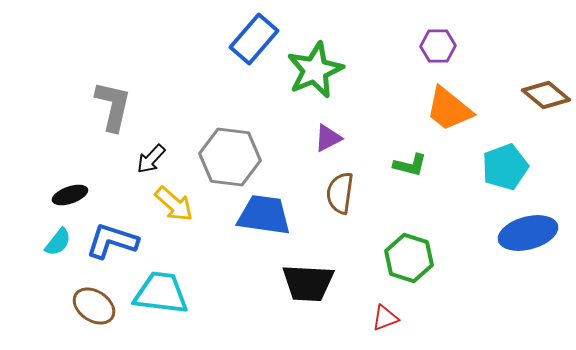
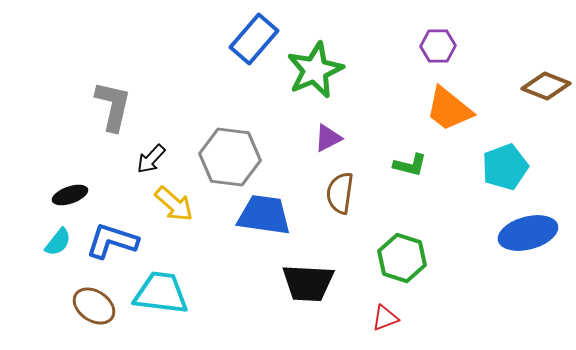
brown diamond: moved 9 px up; rotated 18 degrees counterclockwise
green hexagon: moved 7 px left
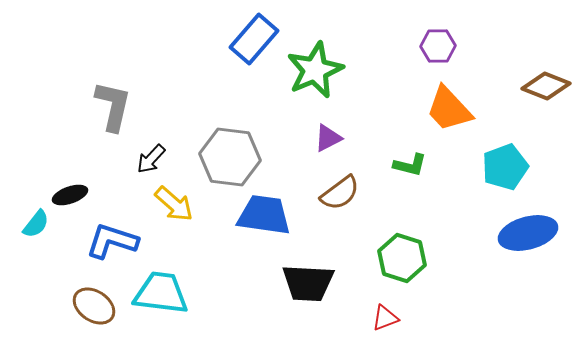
orange trapezoid: rotated 8 degrees clockwise
brown semicircle: rotated 135 degrees counterclockwise
cyan semicircle: moved 22 px left, 18 px up
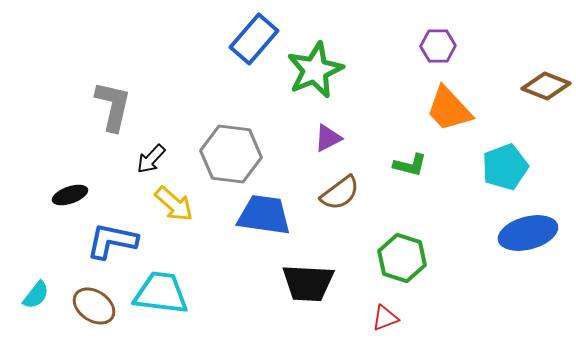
gray hexagon: moved 1 px right, 3 px up
cyan semicircle: moved 71 px down
blue L-shape: rotated 6 degrees counterclockwise
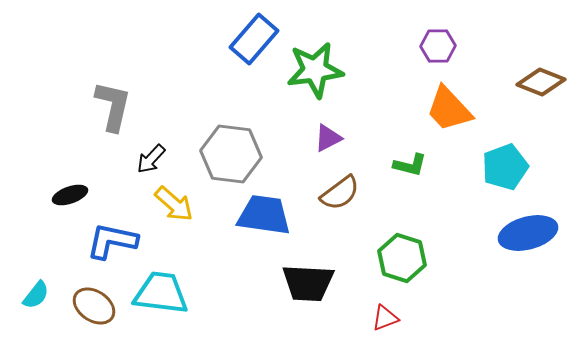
green star: rotated 16 degrees clockwise
brown diamond: moved 5 px left, 4 px up
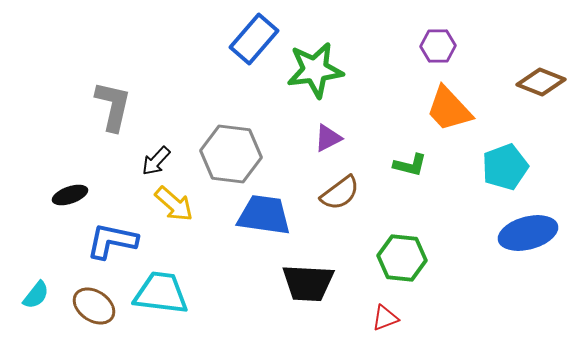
black arrow: moved 5 px right, 2 px down
green hexagon: rotated 12 degrees counterclockwise
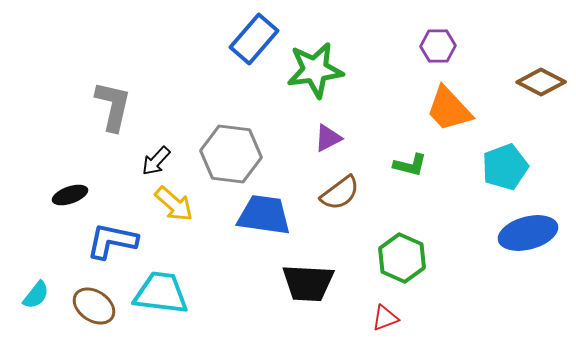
brown diamond: rotated 6 degrees clockwise
green hexagon: rotated 18 degrees clockwise
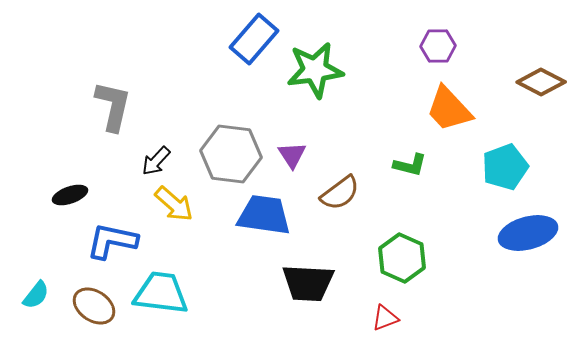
purple triangle: moved 36 px left, 17 px down; rotated 36 degrees counterclockwise
